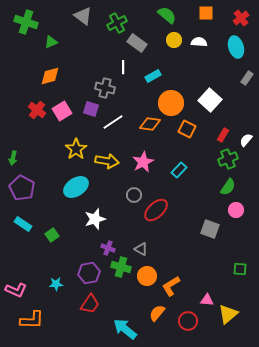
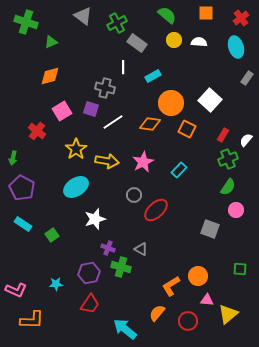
red cross at (37, 110): moved 21 px down
orange circle at (147, 276): moved 51 px right
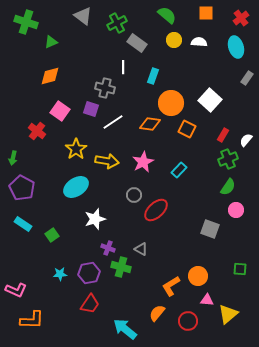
cyan rectangle at (153, 76): rotated 42 degrees counterclockwise
pink square at (62, 111): moved 2 px left; rotated 24 degrees counterclockwise
cyan star at (56, 284): moved 4 px right, 10 px up
